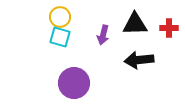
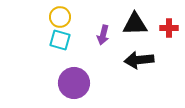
cyan square: moved 3 px down
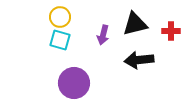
black triangle: rotated 12 degrees counterclockwise
red cross: moved 2 px right, 3 px down
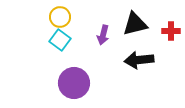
cyan square: rotated 20 degrees clockwise
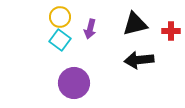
purple arrow: moved 13 px left, 6 px up
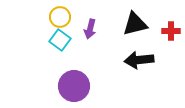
purple circle: moved 3 px down
